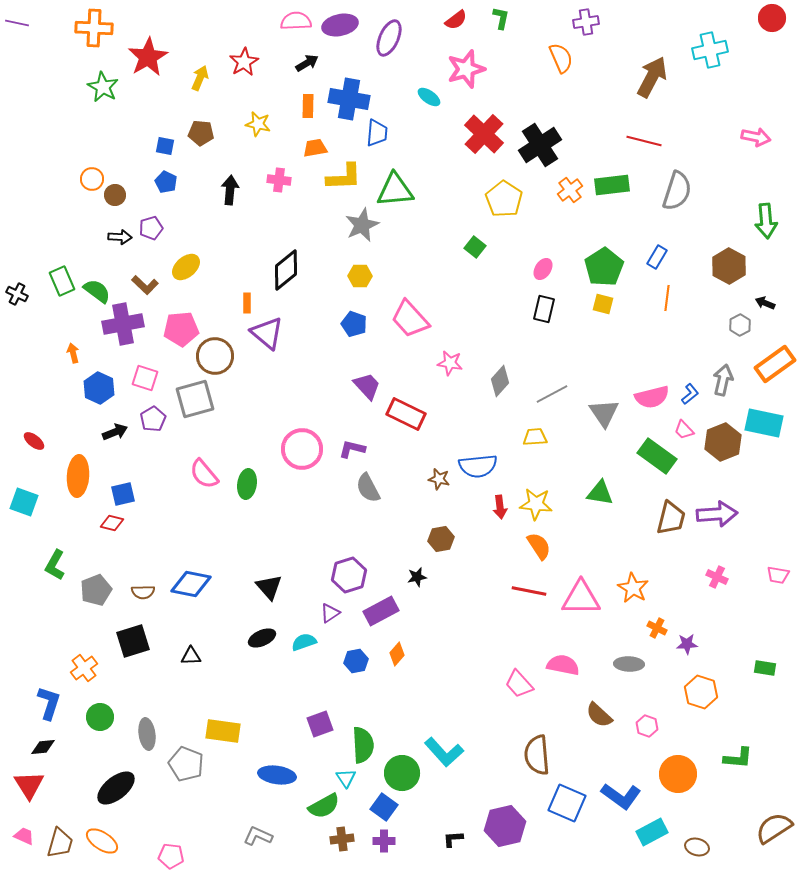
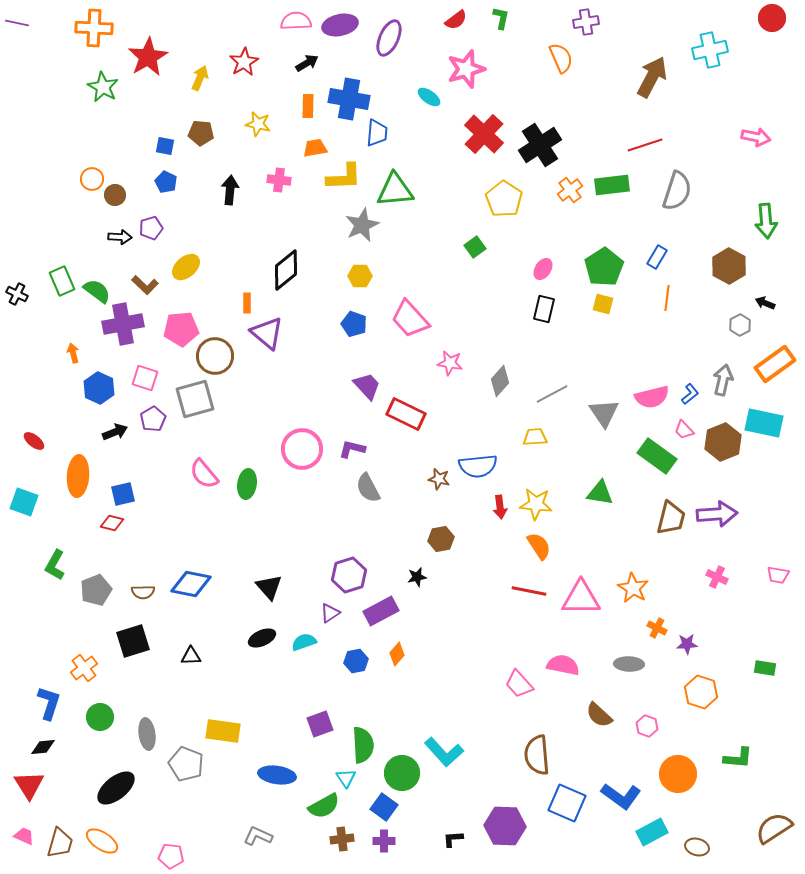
red line at (644, 141): moved 1 px right, 4 px down; rotated 32 degrees counterclockwise
green square at (475, 247): rotated 15 degrees clockwise
purple hexagon at (505, 826): rotated 15 degrees clockwise
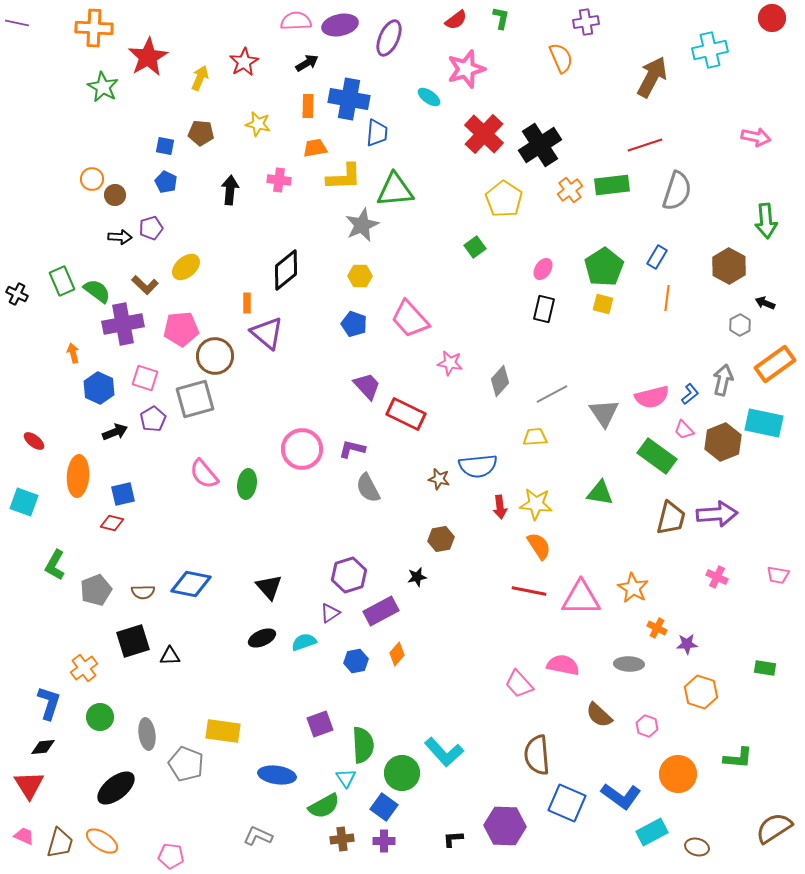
black triangle at (191, 656): moved 21 px left
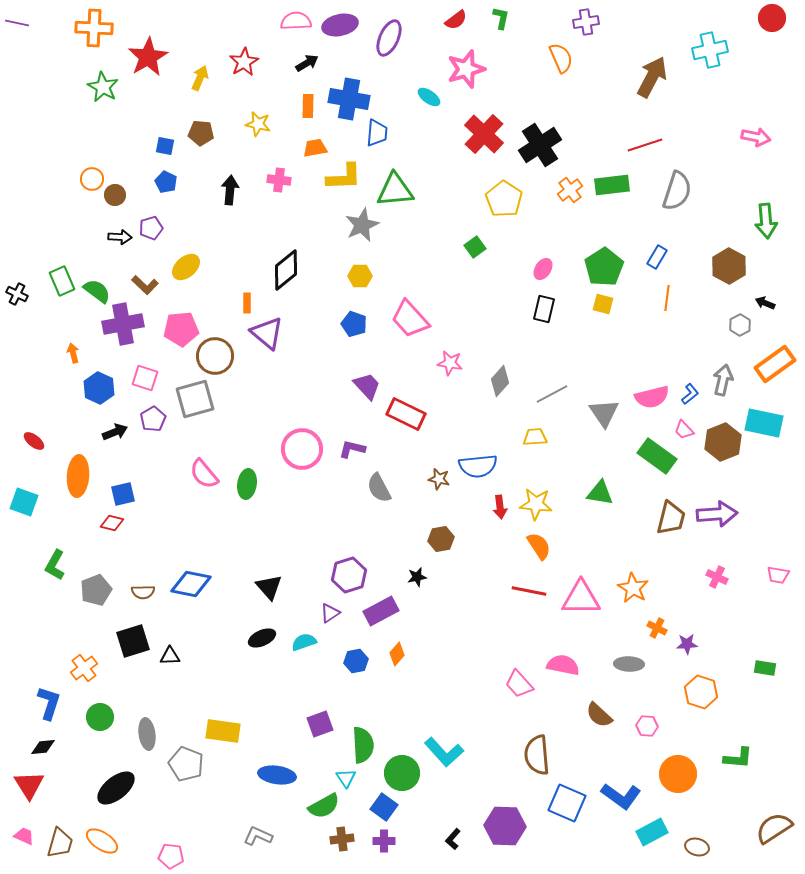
gray semicircle at (368, 488): moved 11 px right
pink hexagon at (647, 726): rotated 15 degrees counterclockwise
black L-shape at (453, 839): rotated 45 degrees counterclockwise
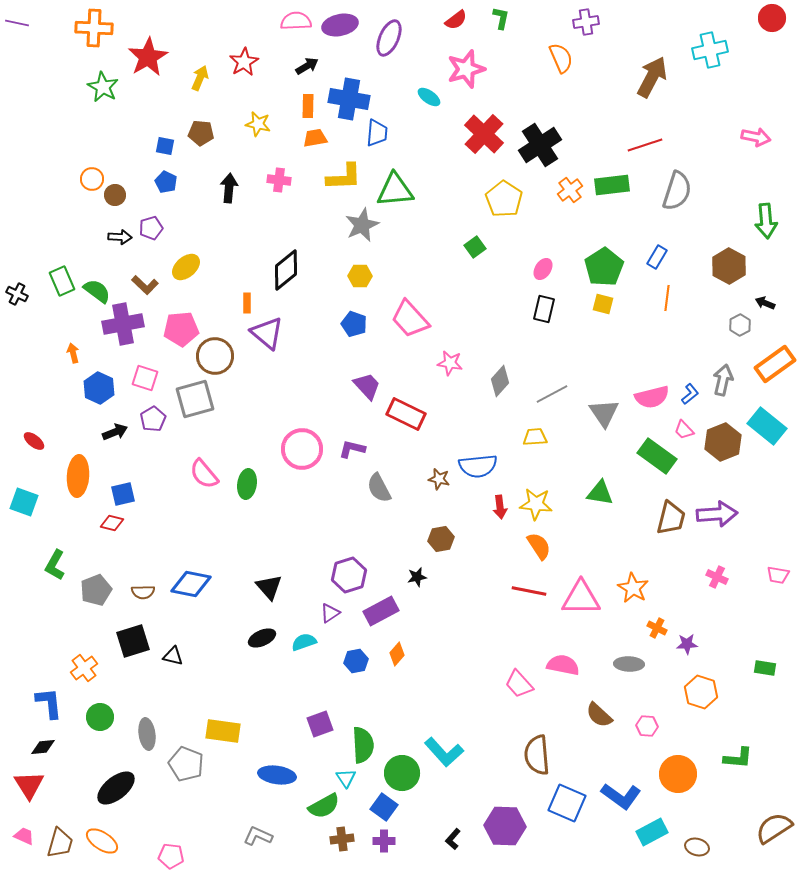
black arrow at (307, 63): moved 3 px down
orange trapezoid at (315, 148): moved 10 px up
black arrow at (230, 190): moved 1 px left, 2 px up
cyan rectangle at (764, 423): moved 3 px right, 3 px down; rotated 27 degrees clockwise
black triangle at (170, 656): moved 3 px right; rotated 15 degrees clockwise
blue L-shape at (49, 703): rotated 24 degrees counterclockwise
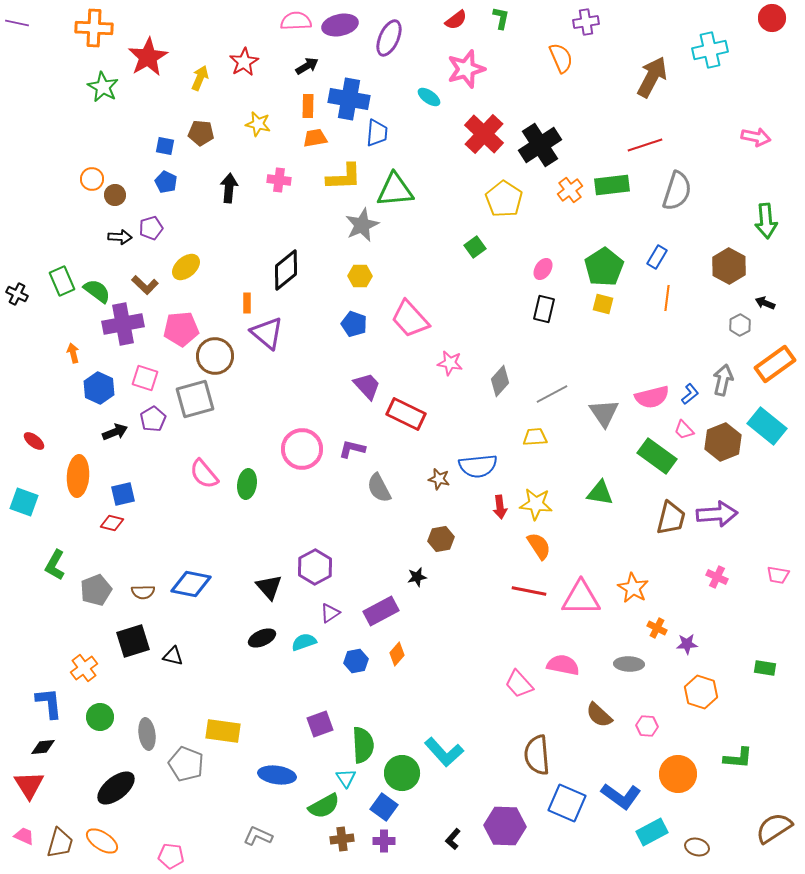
purple hexagon at (349, 575): moved 34 px left, 8 px up; rotated 12 degrees counterclockwise
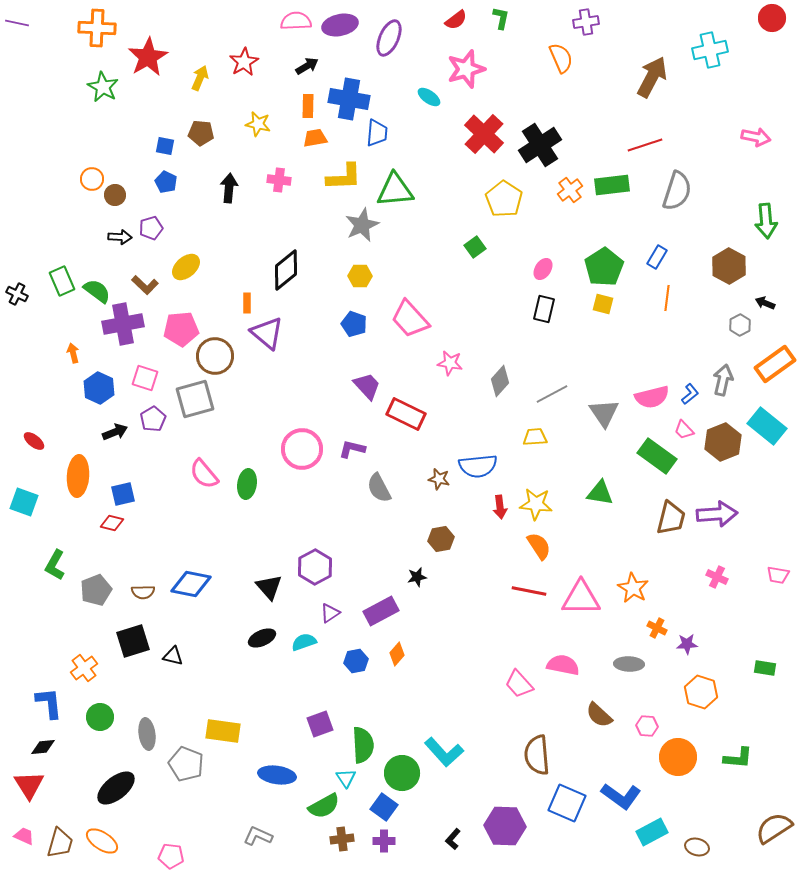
orange cross at (94, 28): moved 3 px right
orange circle at (678, 774): moved 17 px up
